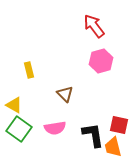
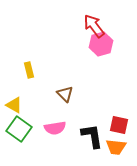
pink hexagon: moved 17 px up
black L-shape: moved 1 px left, 1 px down
orange trapezoid: moved 3 px right; rotated 70 degrees counterclockwise
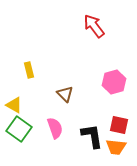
pink hexagon: moved 13 px right, 38 px down
pink semicircle: rotated 100 degrees counterclockwise
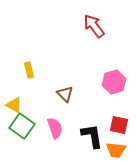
green square: moved 3 px right, 3 px up
orange trapezoid: moved 3 px down
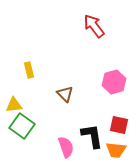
yellow triangle: rotated 36 degrees counterclockwise
pink semicircle: moved 11 px right, 19 px down
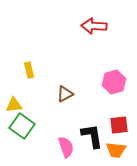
red arrow: rotated 50 degrees counterclockwise
brown triangle: rotated 48 degrees clockwise
red square: rotated 18 degrees counterclockwise
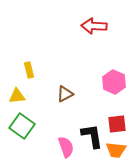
pink hexagon: rotated 20 degrees counterclockwise
yellow triangle: moved 3 px right, 9 px up
red square: moved 2 px left, 1 px up
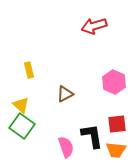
red arrow: rotated 20 degrees counterclockwise
yellow triangle: moved 4 px right, 9 px down; rotated 48 degrees clockwise
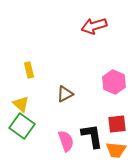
yellow triangle: moved 1 px up
pink semicircle: moved 6 px up
